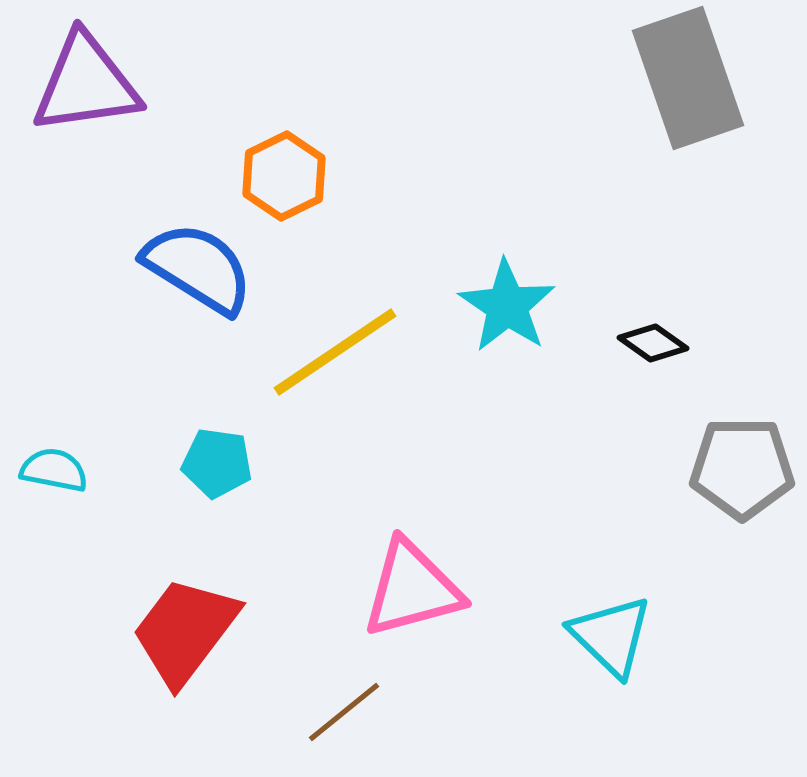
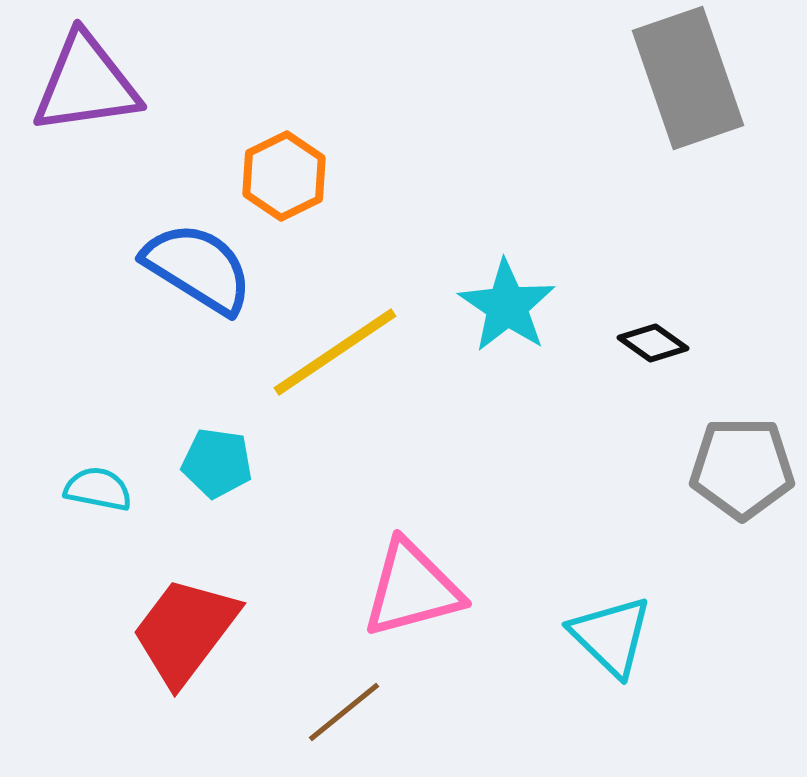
cyan semicircle: moved 44 px right, 19 px down
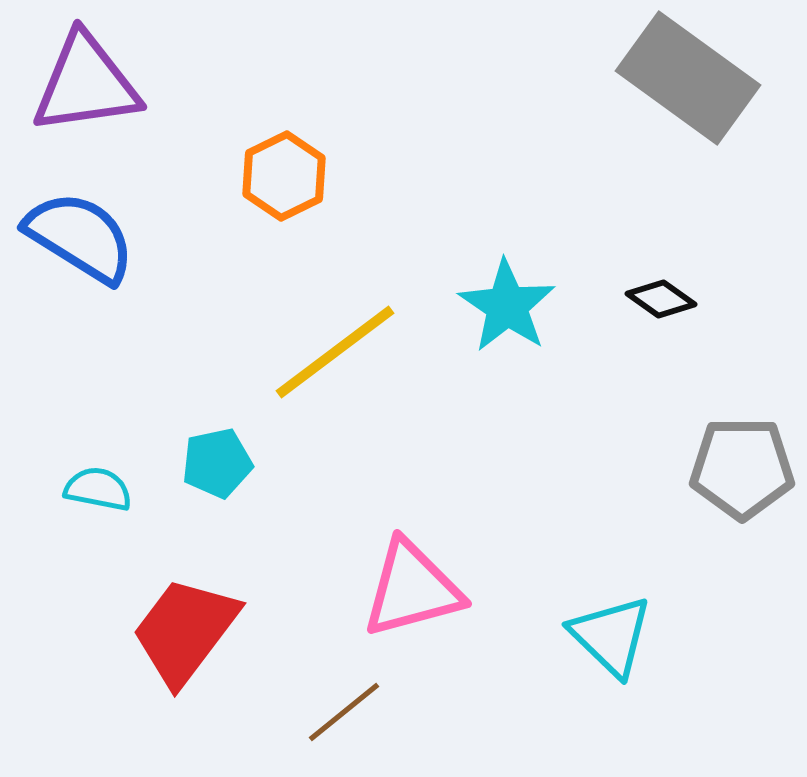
gray rectangle: rotated 35 degrees counterclockwise
blue semicircle: moved 118 px left, 31 px up
black diamond: moved 8 px right, 44 px up
yellow line: rotated 3 degrees counterclockwise
cyan pentagon: rotated 20 degrees counterclockwise
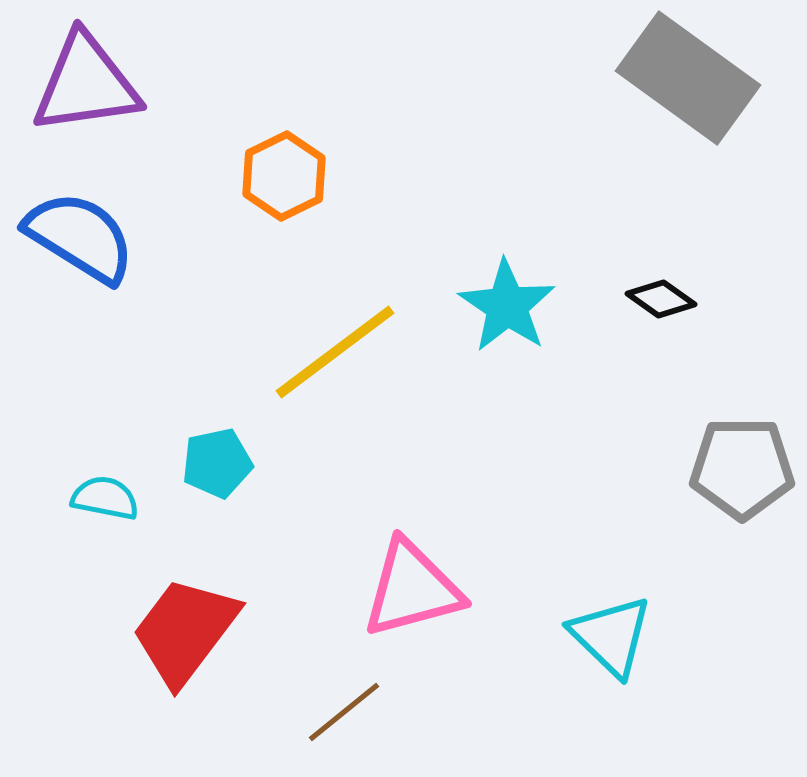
cyan semicircle: moved 7 px right, 9 px down
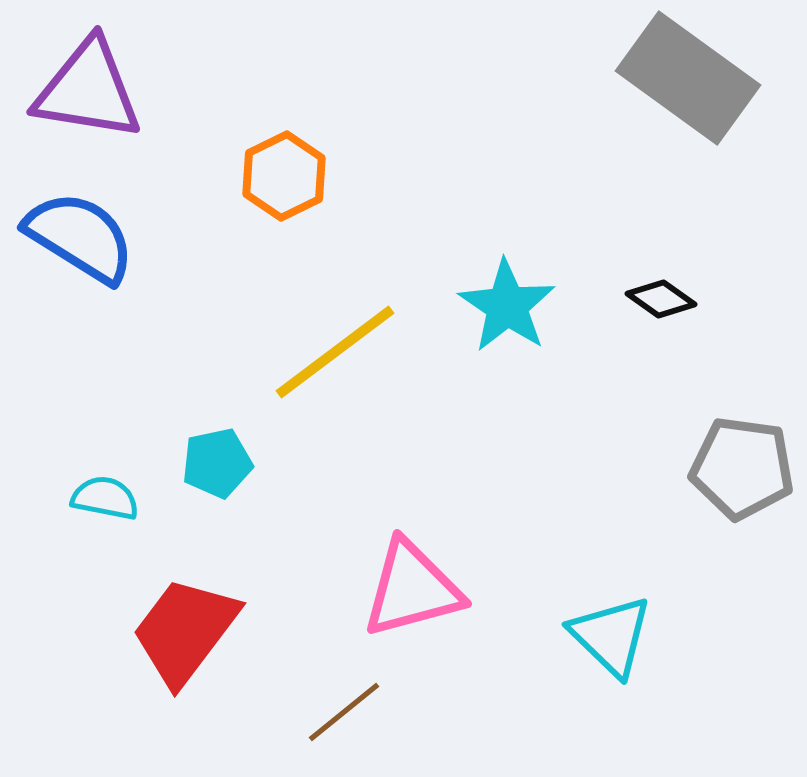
purple triangle: moved 2 px right, 6 px down; rotated 17 degrees clockwise
gray pentagon: rotated 8 degrees clockwise
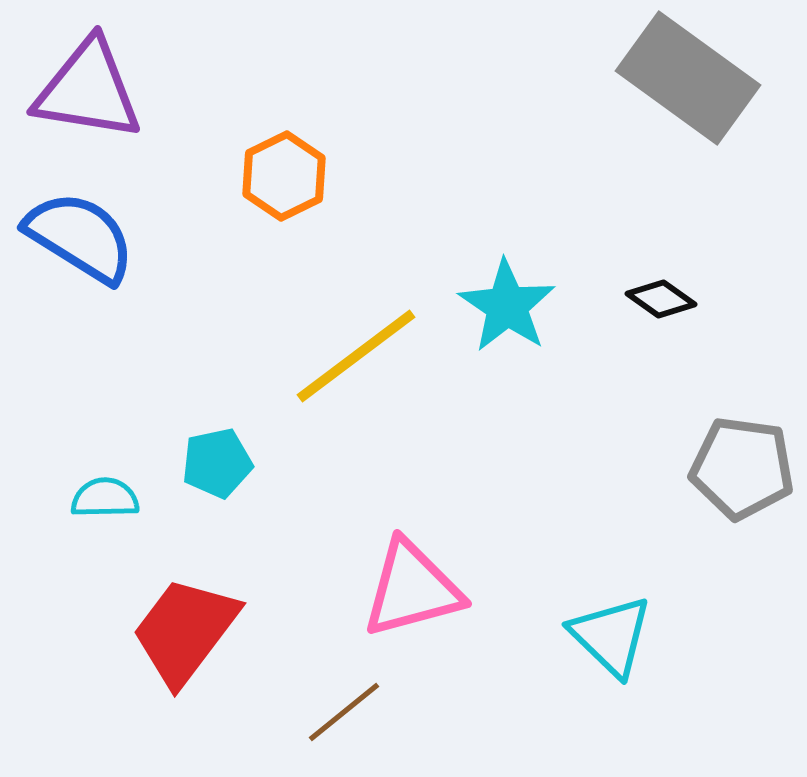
yellow line: moved 21 px right, 4 px down
cyan semicircle: rotated 12 degrees counterclockwise
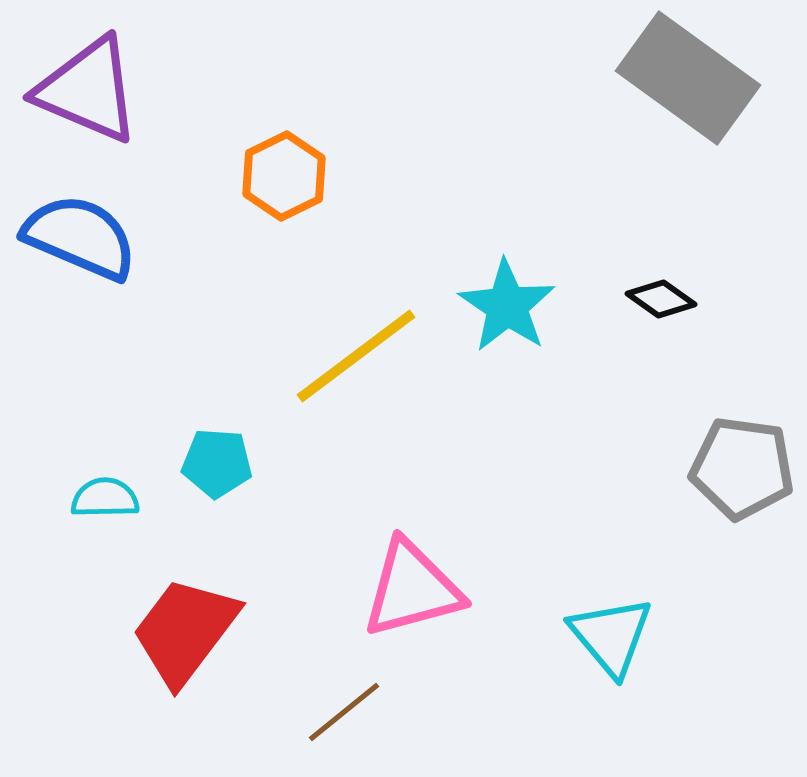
purple triangle: rotated 14 degrees clockwise
blue semicircle: rotated 9 degrees counterclockwise
cyan pentagon: rotated 16 degrees clockwise
cyan triangle: rotated 6 degrees clockwise
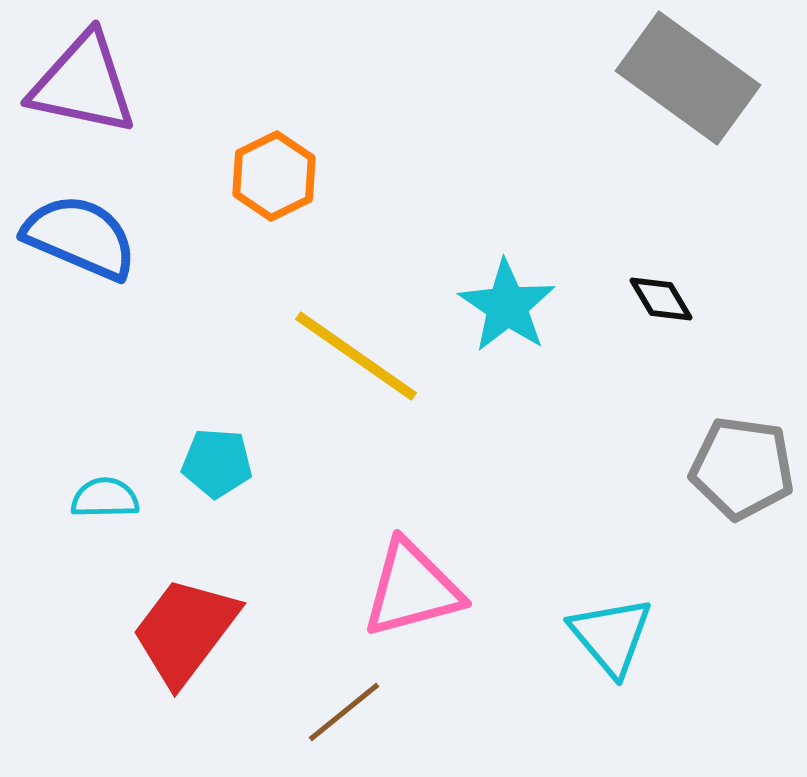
purple triangle: moved 5 px left, 6 px up; rotated 11 degrees counterclockwise
orange hexagon: moved 10 px left
black diamond: rotated 24 degrees clockwise
yellow line: rotated 72 degrees clockwise
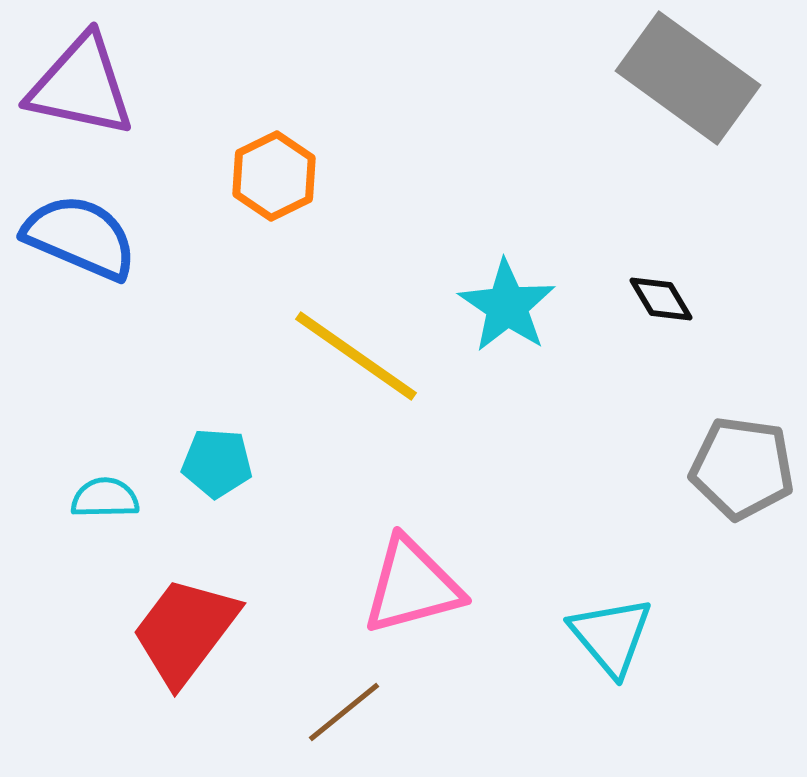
purple triangle: moved 2 px left, 2 px down
pink triangle: moved 3 px up
